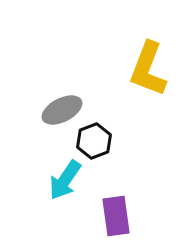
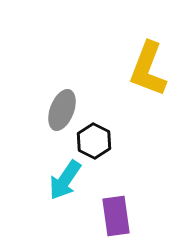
gray ellipse: rotated 42 degrees counterclockwise
black hexagon: rotated 12 degrees counterclockwise
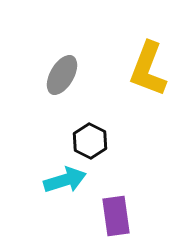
gray ellipse: moved 35 px up; rotated 9 degrees clockwise
black hexagon: moved 4 px left
cyan arrow: rotated 141 degrees counterclockwise
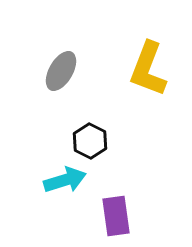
gray ellipse: moved 1 px left, 4 px up
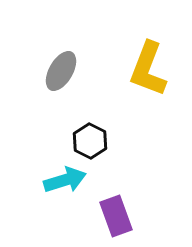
purple rectangle: rotated 12 degrees counterclockwise
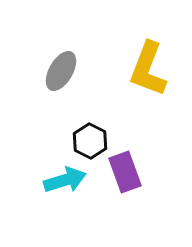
purple rectangle: moved 9 px right, 44 px up
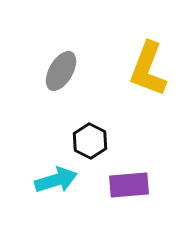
purple rectangle: moved 4 px right, 13 px down; rotated 75 degrees counterclockwise
cyan arrow: moved 9 px left
